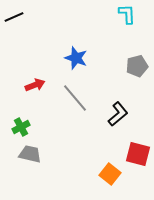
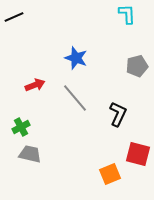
black L-shape: rotated 25 degrees counterclockwise
orange square: rotated 30 degrees clockwise
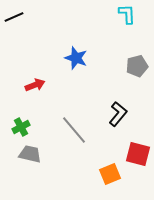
gray line: moved 1 px left, 32 px down
black L-shape: rotated 15 degrees clockwise
